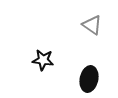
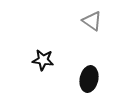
gray triangle: moved 4 px up
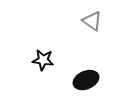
black ellipse: moved 3 px left, 1 px down; rotated 55 degrees clockwise
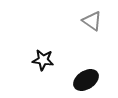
black ellipse: rotated 10 degrees counterclockwise
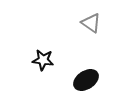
gray triangle: moved 1 px left, 2 px down
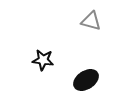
gray triangle: moved 2 px up; rotated 20 degrees counterclockwise
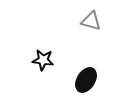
black ellipse: rotated 25 degrees counterclockwise
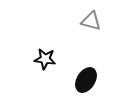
black star: moved 2 px right, 1 px up
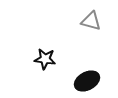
black ellipse: moved 1 px right, 1 px down; rotated 30 degrees clockwise
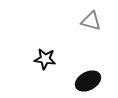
black ellipse: moved 1 px right
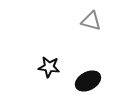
black star: moved 4 px right, 8 px down
